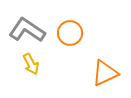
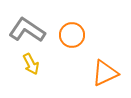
orange circle: moved 2 px right, 2 px down
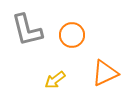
gray L-shape: rotated 138 degrees counterclockwise
yellow arrow: moved 24 px right, 16 px down; rotated 80 degrees clockwise
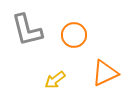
orange circle: moved 2 px right
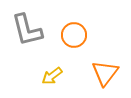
orange triangle: rotated 28 degrees counterclockwise
yellow arrow: moved 3 px left, 4 px up
